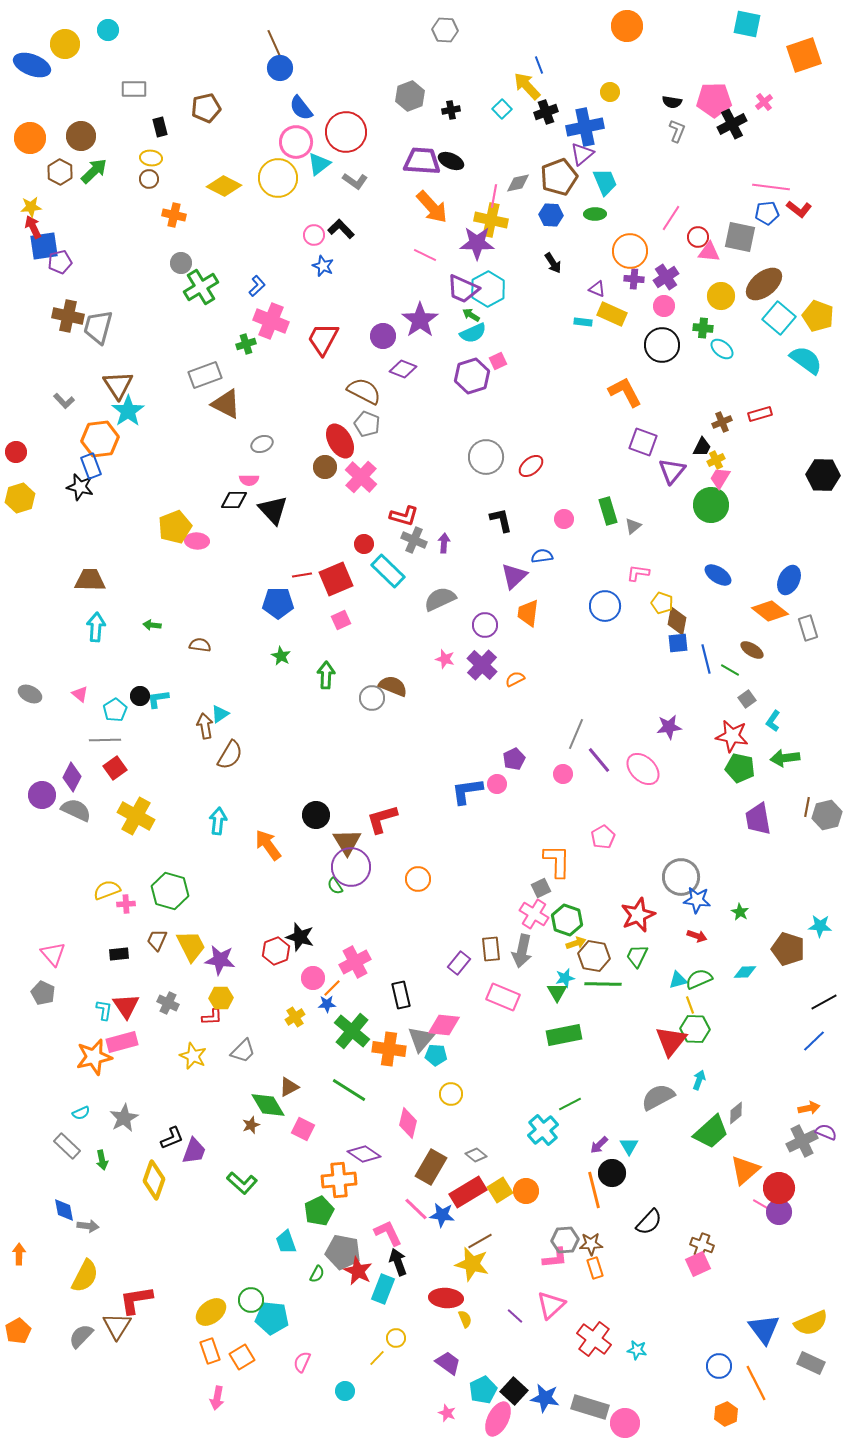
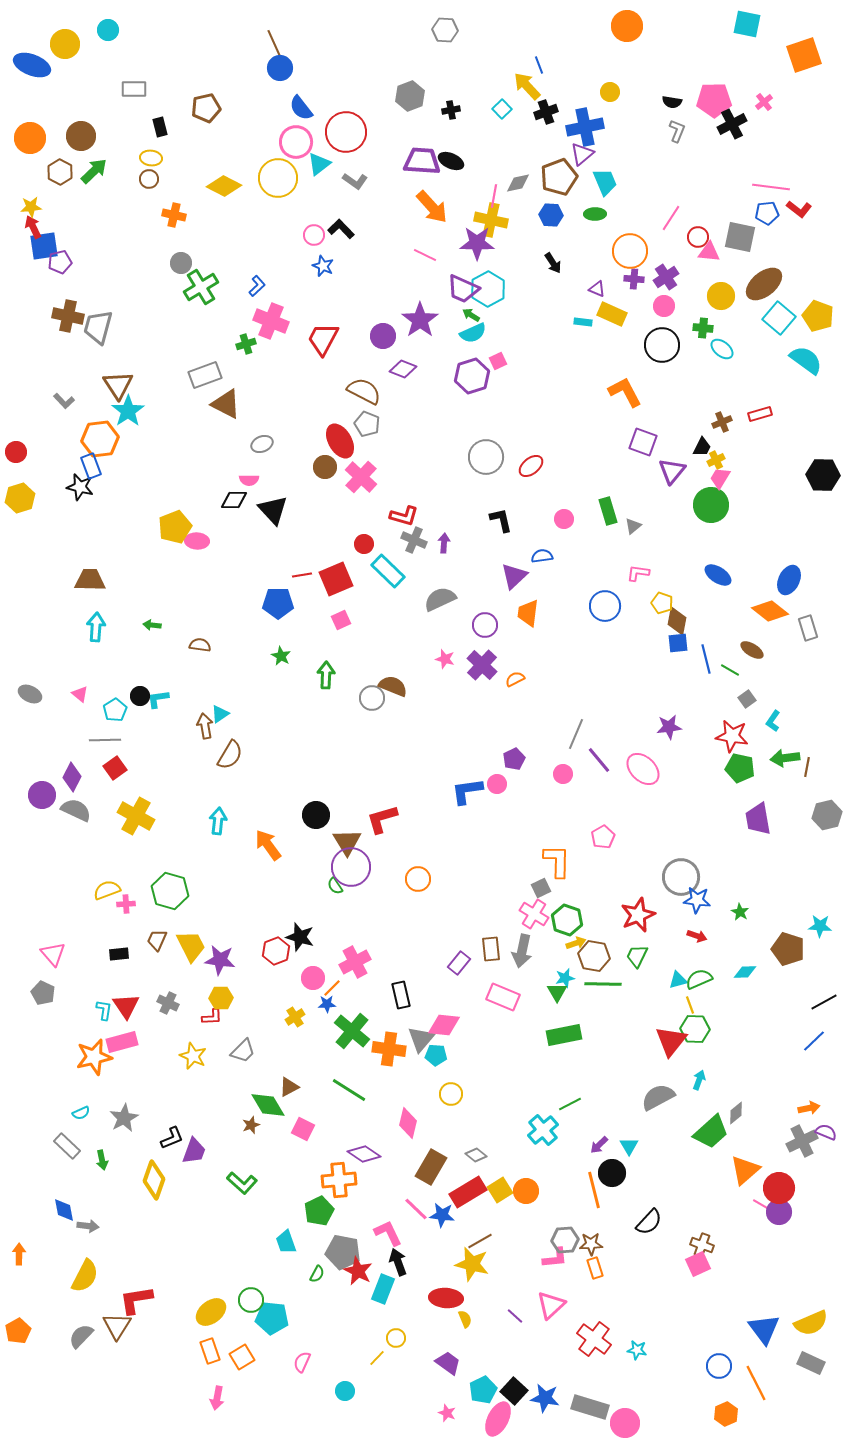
brown line at (807, 807): moved 40 px up
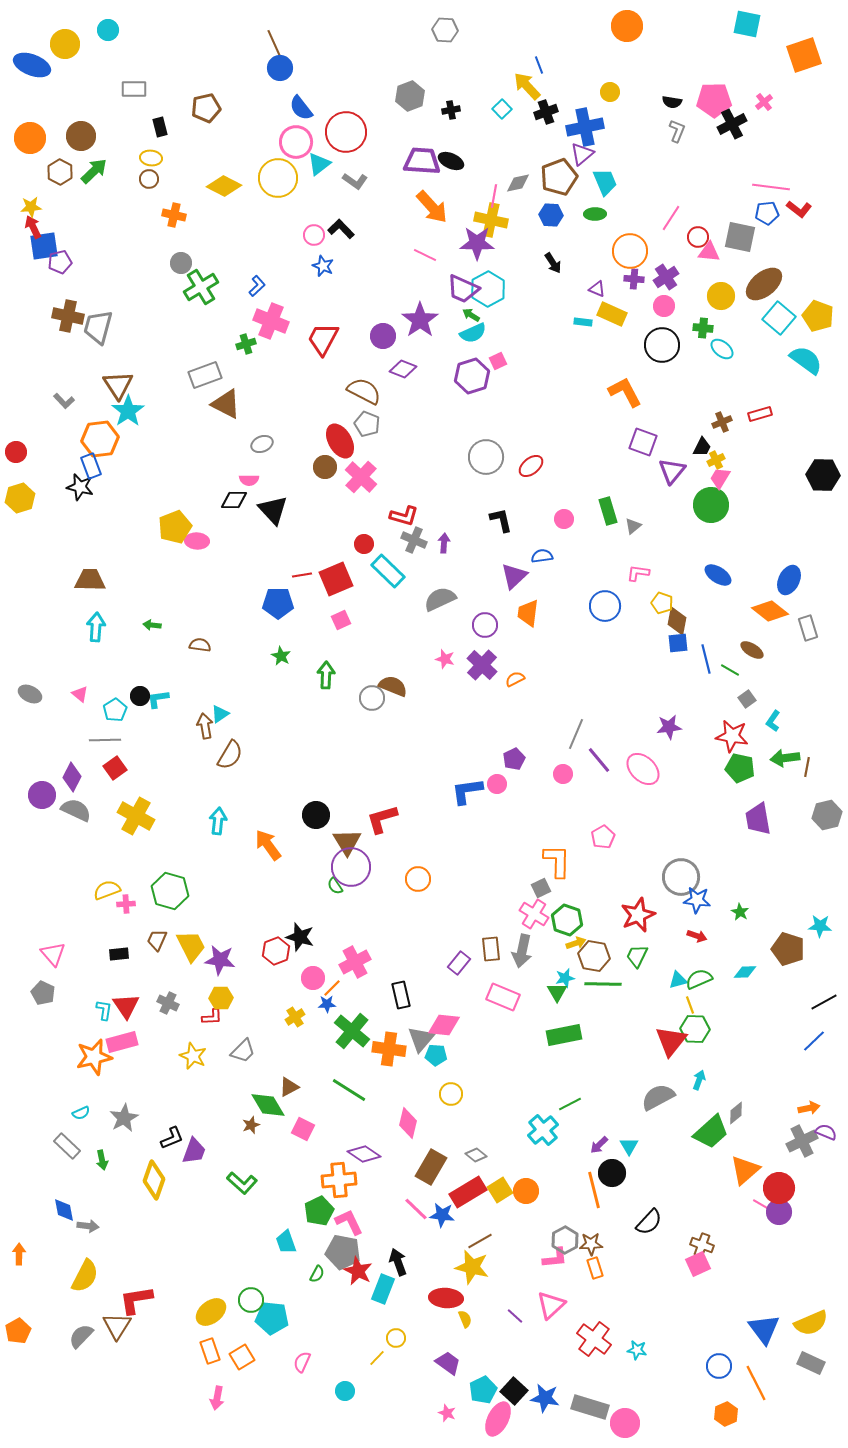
pink L-shape at (388, 1233): moved 39 px left, 11 px up
gray hexagon at (565, 1240): rotated 24 degrees counterclockwise
yellow star at (472, 1264): moved 3 px down
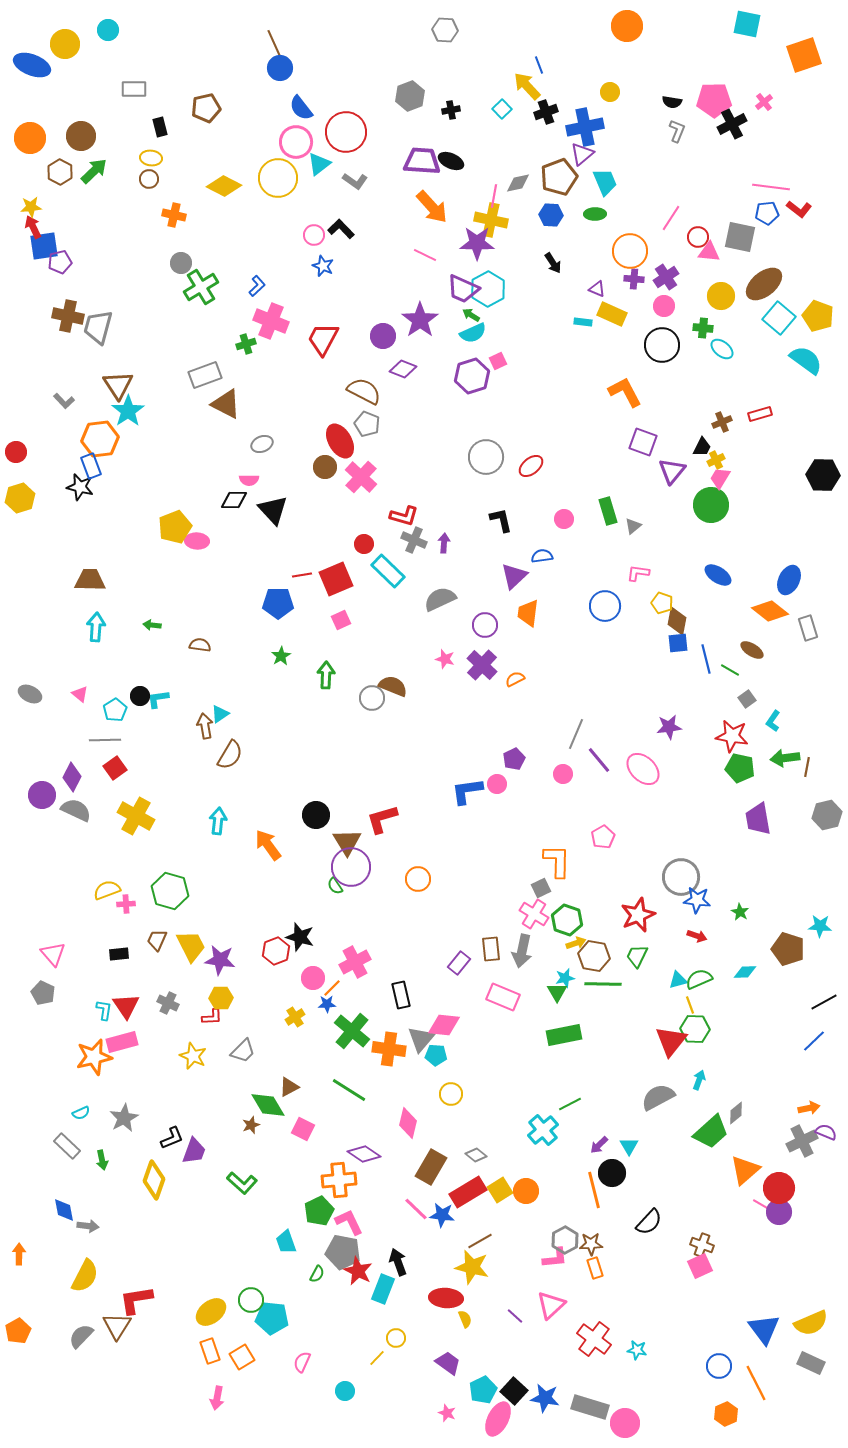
green star at (281, 656): rotated 12 degrees clockwise
pink square at (698, 1264): moved 2 px right, 2 px down
